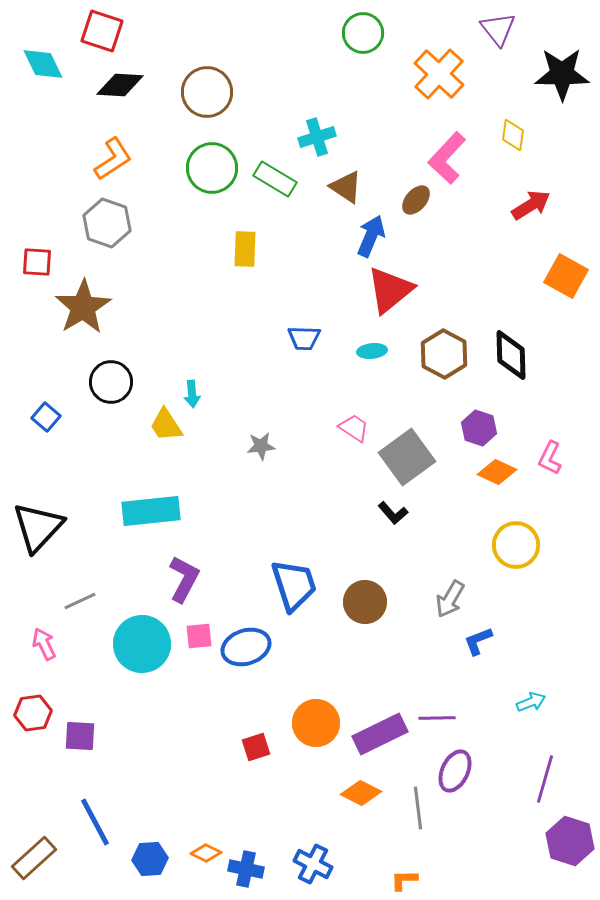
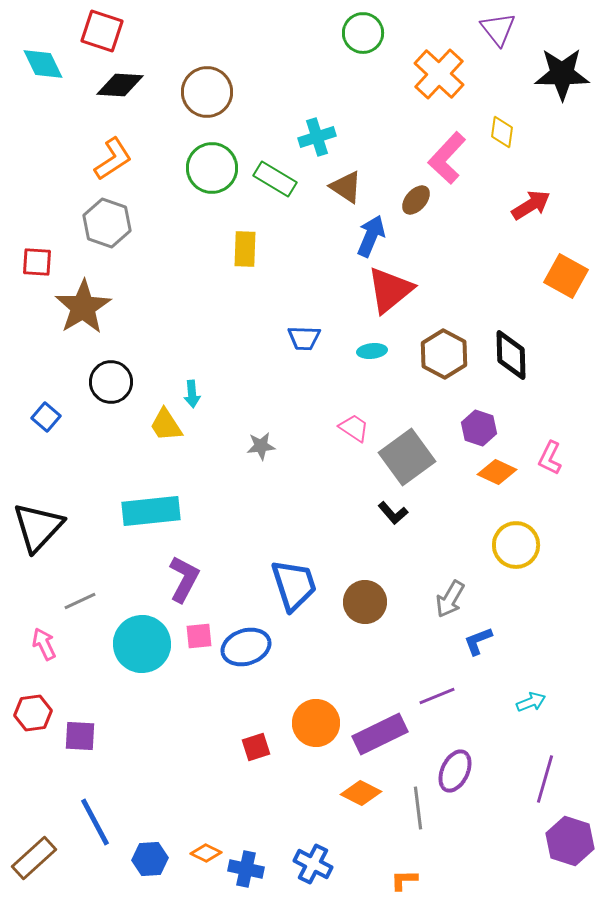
yellow diamond at (513, 135): moved 11 px left, 3 px up
purple line at (437, 718): moved 22 px up; rotated 21 degrees counterclockwise
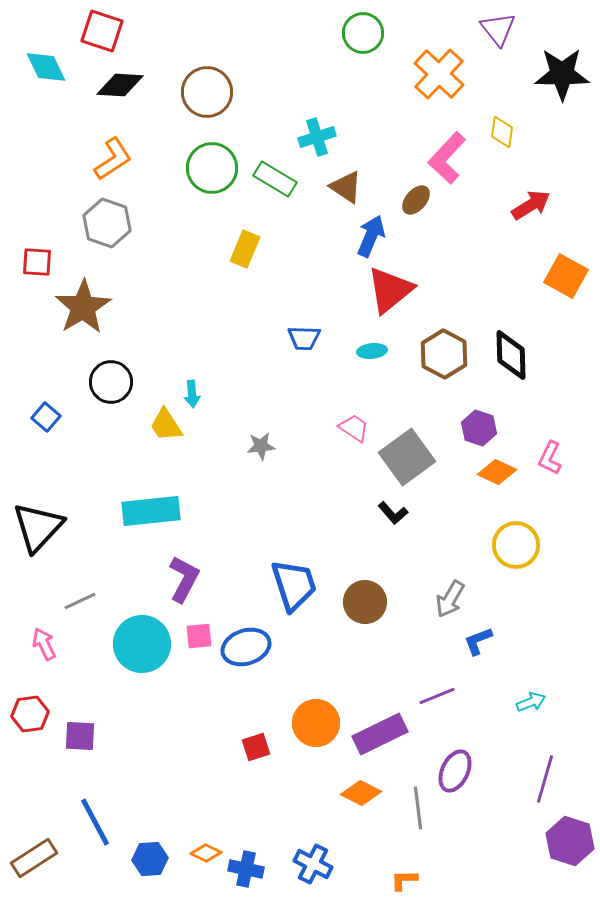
cyan diamond at (43, 64): moved 3 px right, 3 px down
yellow rectangle at (245, 249): rotated 21 degrees clockwise
red hexagon at (33, 713): moved 3 px left, 1 px down
brown rectangle at (34, 858): rotated 9 degrees clockwise
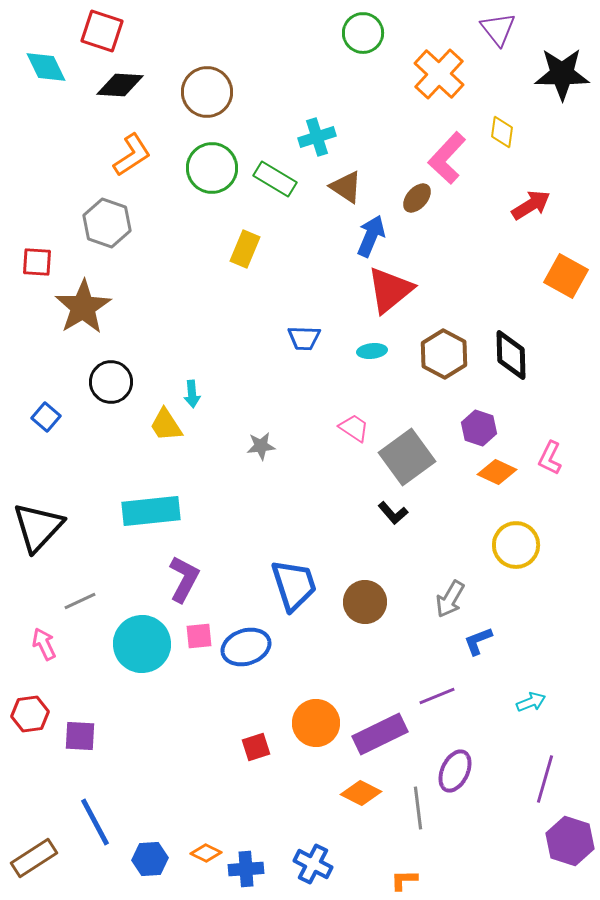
orange L-shape at (113, 159): moved 19 px right, 4 px up
brown ellipse at (416, 200): moved 1 px right, 2 px up
blue cross at (246, 869): rotated 16 degrees counterclockwise
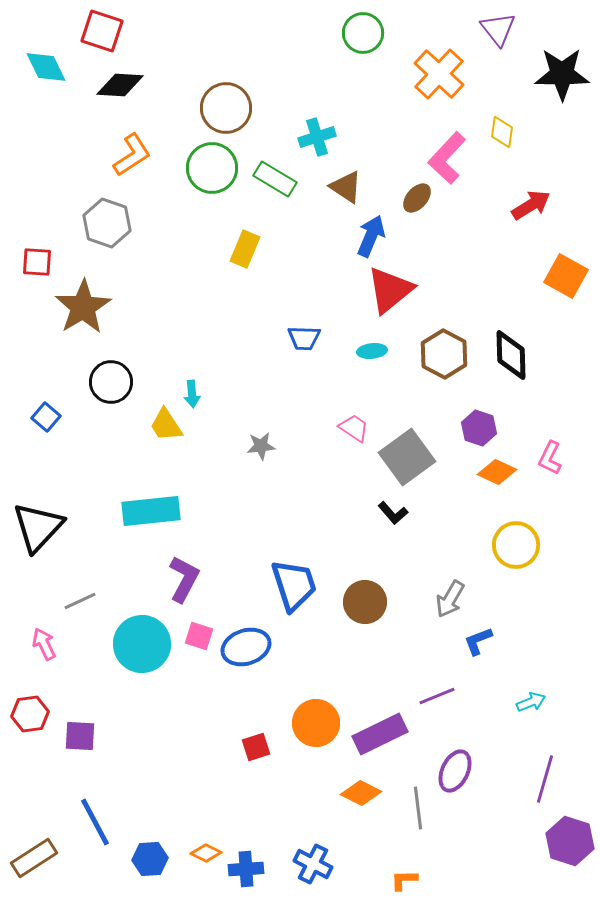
brown circle at (207, 92): moved 19 px right, 16 px down
pink square at (199, 636): rotated 24 degrees clockwise
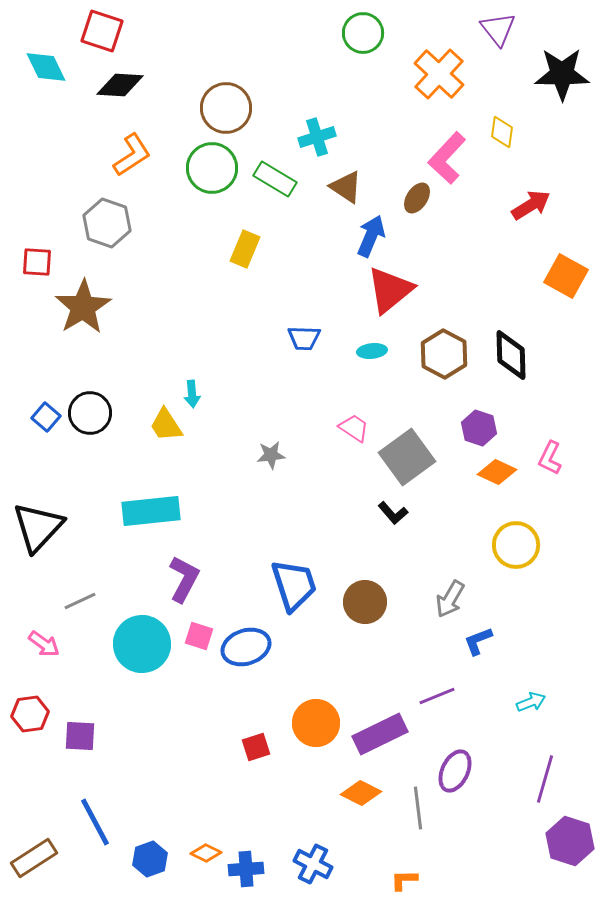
brown ellipse at (417, 198): rotated 8 degrees counterclockwise
black circle at (111, 382): moved 21 px left, 31 px down
gray star at (261, 446): moved 10 px right, 9 px down
pink arrow at (44, 644): rotated 152 degrees clockwise
blue hexagon at (150, 859): rotated 16 degrees counterclockwise
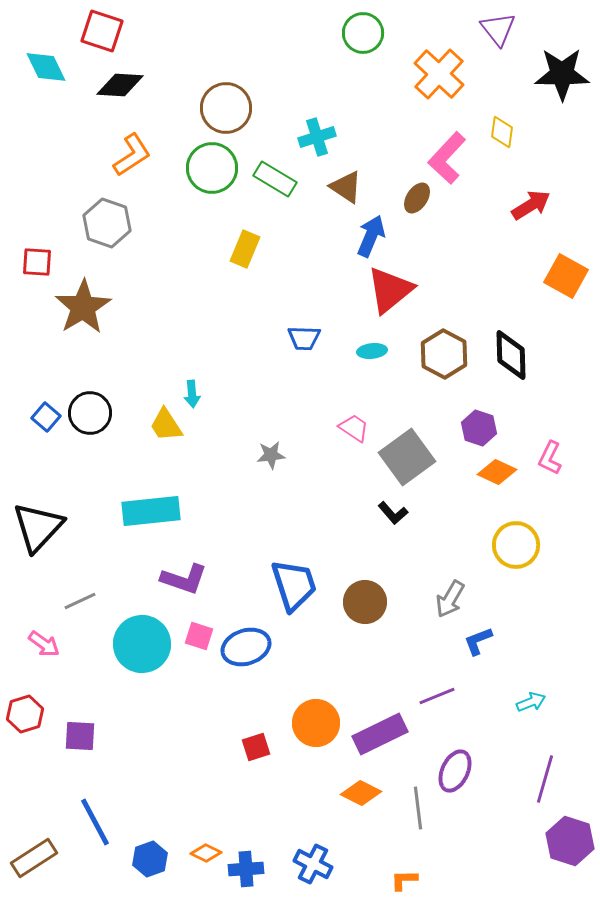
purple L-shape at (184, 579): rotated 81 degrees clockwise
red hexagon at (30, 714): moved 5 px left; rotated 9 degrees counterclockwise
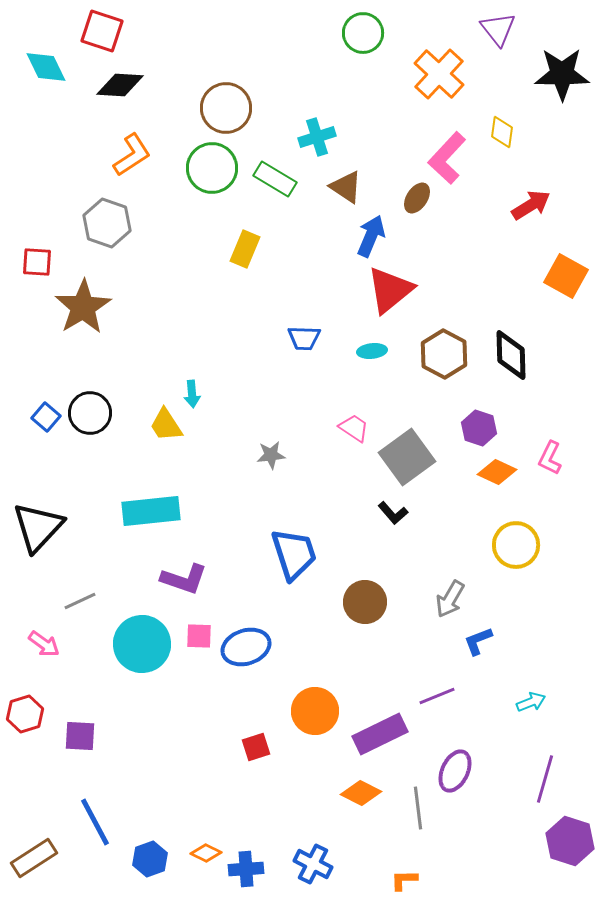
blue trapezoid at (294, 585): moved 31 px up
pink square at (199, 636): rotated 16 degrees counterclockwise
orange circle at (316, 723): moved 1 px left, 12 px up
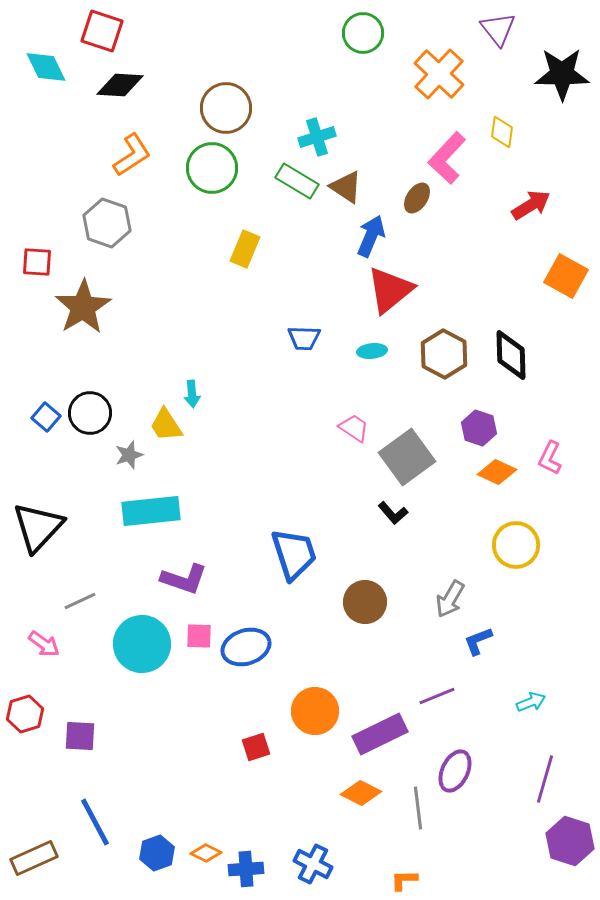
green rectangle at (275, 179): moved 22 px right, 2 px down
gray star at (271, 455): moved 142 px left; rotated 12 degrees counterclockwise
brown rectangle at (34, 858): rotated 9 degrees clockwise
blue hexagon at (150, 859): moved 7 px right, 6 px up
